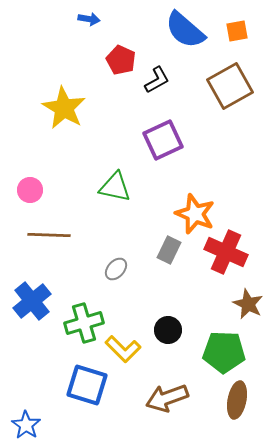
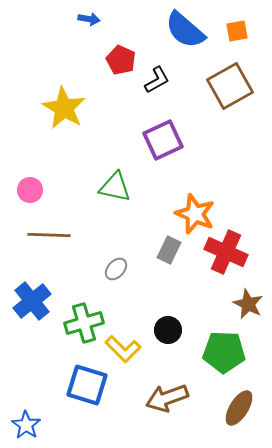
brown ellipse: moved 2 px right, 8 px down; rotated 21 degrees clockwise
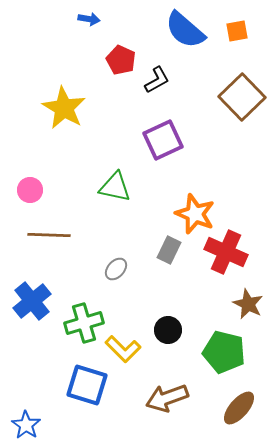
brown square: moved 12 px right, 11 px down; rotated 15 degrees counterclockwise
green pentagon: rotated 12 degrees clockwise
brown ellipse: rotated 9 degrees clockwise
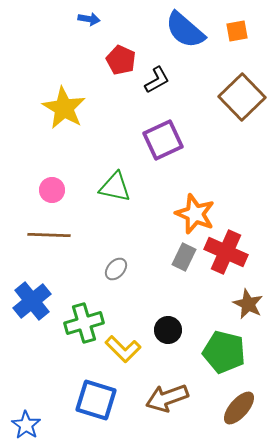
pink circle: moved 22 px right
gray rectangle: moved 15 px right, 7 px down
blue square: moved 9 px right, 15 px down
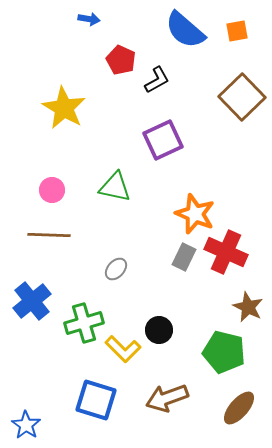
brown star: moved 3 px down
black circle: moved 9 px left
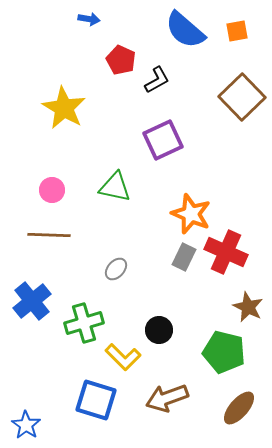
orange star: moved 4 px left
yellow L-shape: moved 8 px down
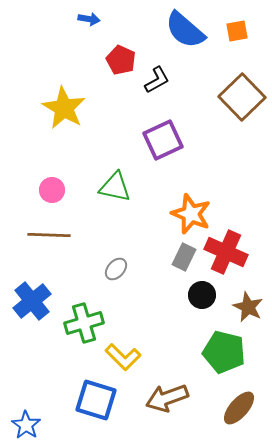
black circle: moved 43 px right, 35 px up
